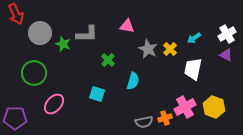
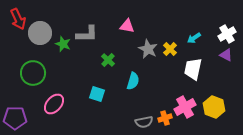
red arrow: moved 2 px right, 5 px down
green circle: moved 1 px left
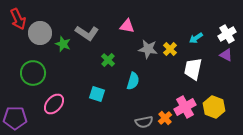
gray L-shape: moved 1 px up; rotated 35 degrees clockwise
cyan arrow: moved 2 px right
gray star: rotated 18 degrees counterclockwise
orange cross: rotated 24 degrees counterclockwise
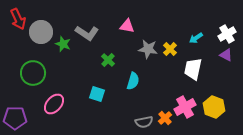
gray circle: moved 1 px right, 1 px up
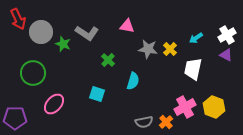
white cross: moved 1 px down
orange cross: moved 1 px right, 4 px down
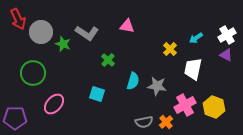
gray star: moved 9 px right, 37 px down
pink cross: moved 2 px up
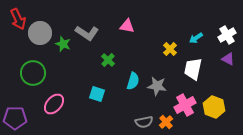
gray circle: moved 1 px left, 1 px down
purple triangle: moved 2 px right, 4 px down
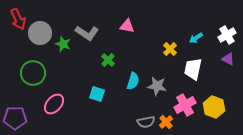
gray semicircle: moved 2 px right
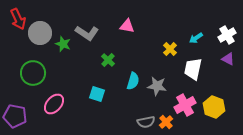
purple pentagon: moved 2 px up; rotated 10 degrees clockwise
